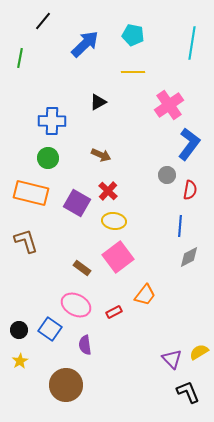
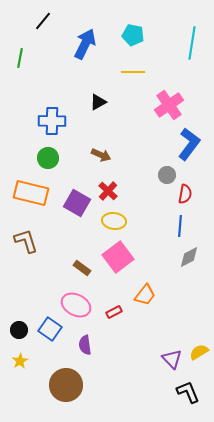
blue arrow: rotated 20 degrees counterclockwise
red semicircle: moved 5 px left, 4 px down
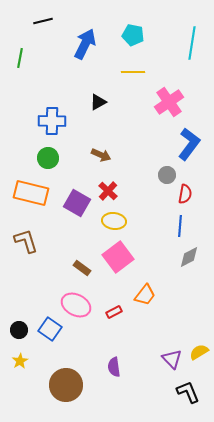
black line: rotated 36 degrees clockwise
pink cross: moved 3 px up
purple semicircle: moved 29 px right, 22 px down
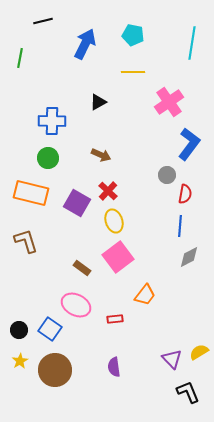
yellow ellipse: rotated 65 degrees clockwise
red rectangle: moved 1 px right, 7 px down; rotated 21 degrees clockwise
brown circle: moved 11 px left, 15 px up
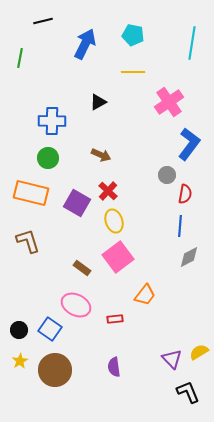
brown L-shape: moved 2 px right
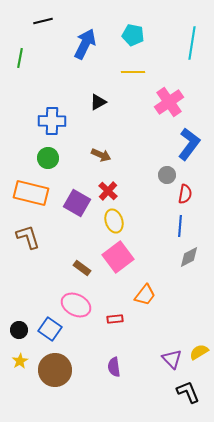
brown L-shape: moved 4 px up
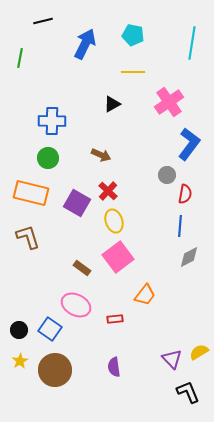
black triangle: moved 14 px right, 2 px down
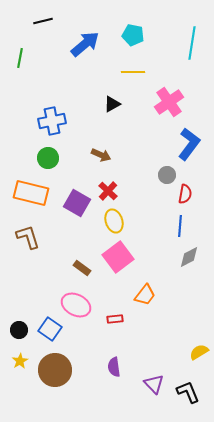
blue arrow: rotated 24 degrees clockwise
blue cross: rotated 12 degrees counterclockwise
purple triangle: moved 18 px left, 25 px down
